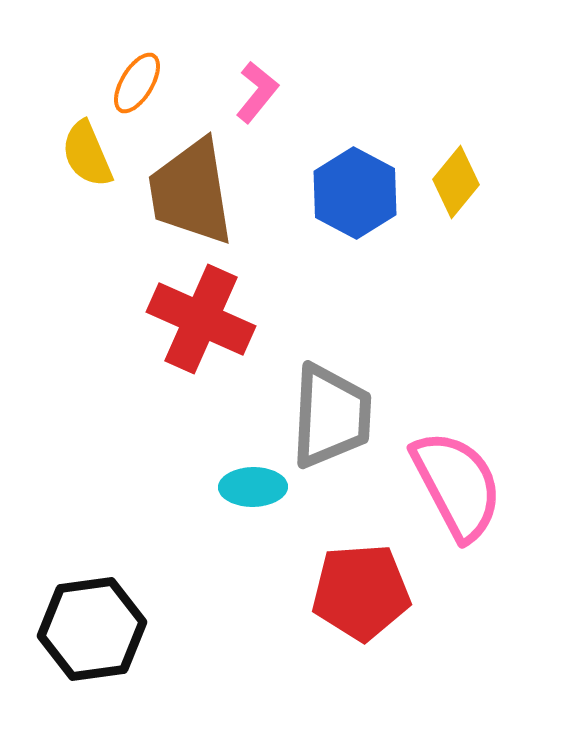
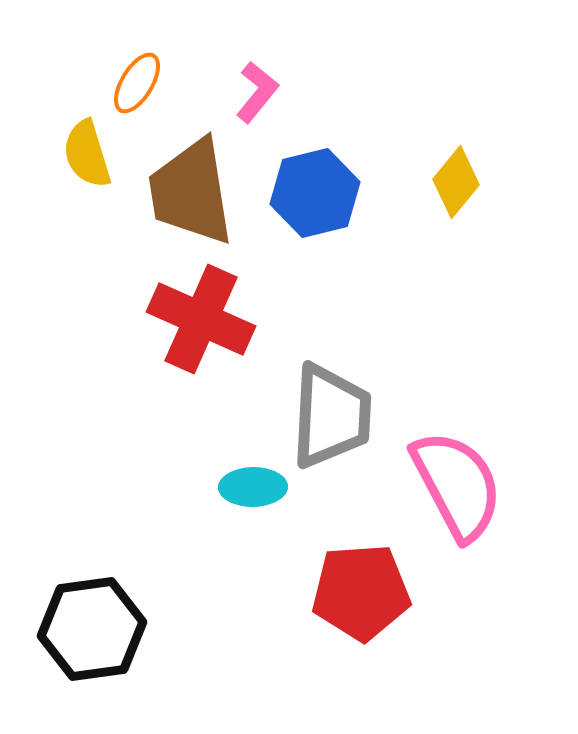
yellow semicircle: rotated 6 degrees clockwise
blue hexagon: moved 40 px left; rotated 18 degrees clockwise
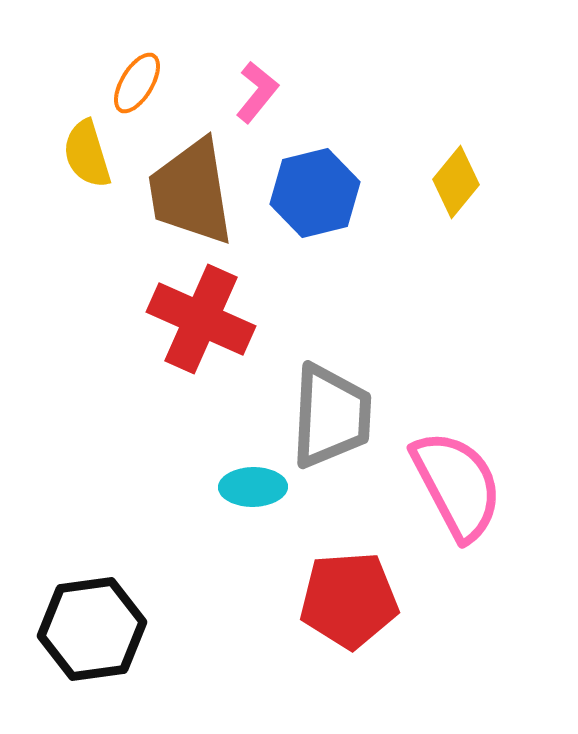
red pentagon: moved 12 px left, 8 px down
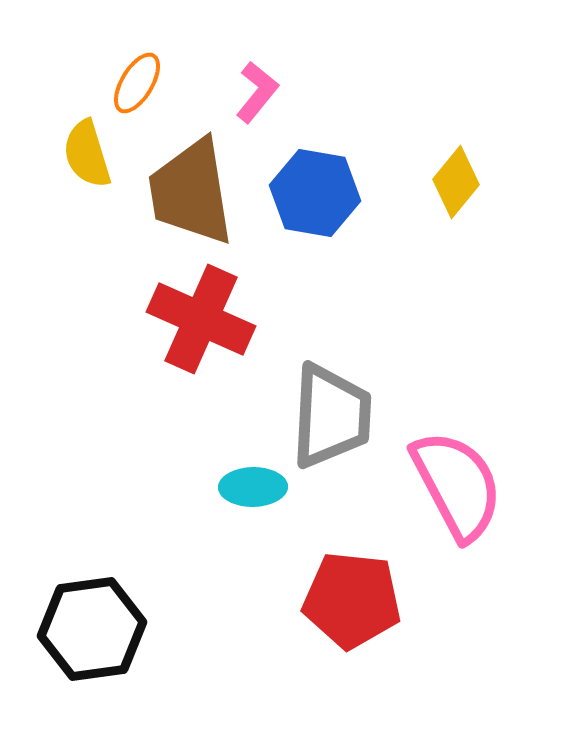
blue hexagon: rotated 24 degrees clockwise
red pentagon: moved 3 px right; rotated 10 degrees clockwise
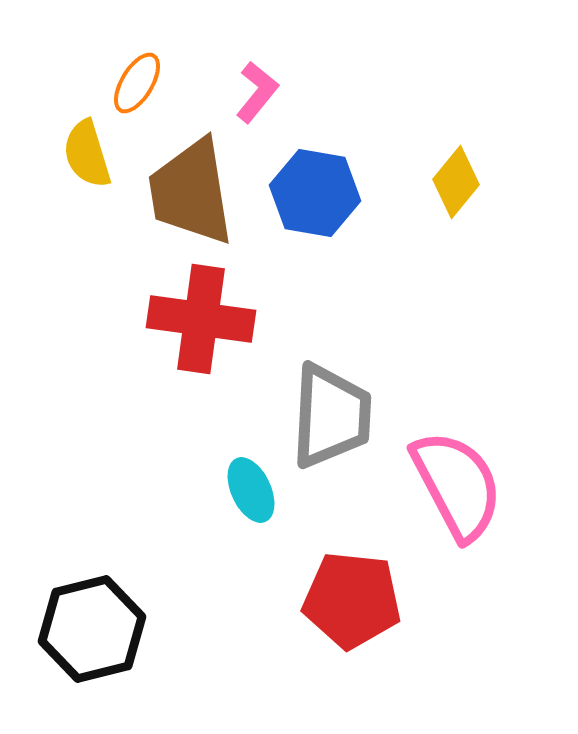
red cross: rotated 16 degrees counterclockwise
cyan ellipse: moved 2 px left, 3 px down; rotated 66 degrees clockwise
black hexagon: rotated 6 degrees counterclockwise
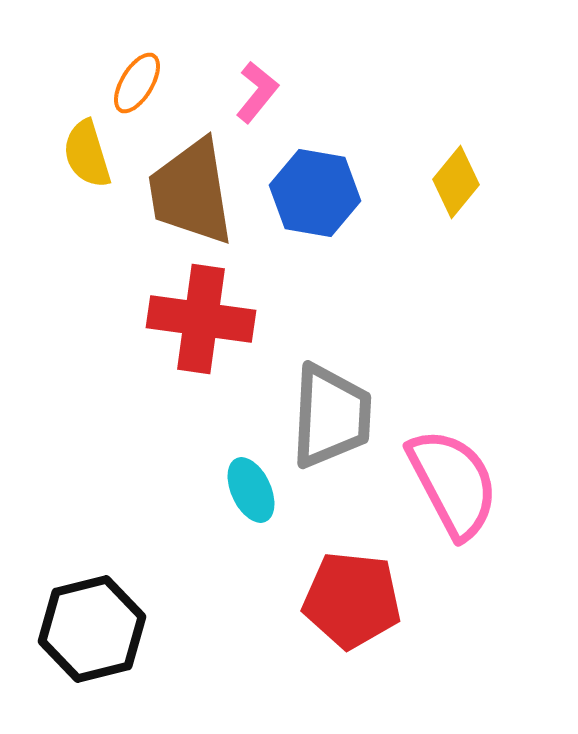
pink semicircle: moved 4 px left, 2 px up
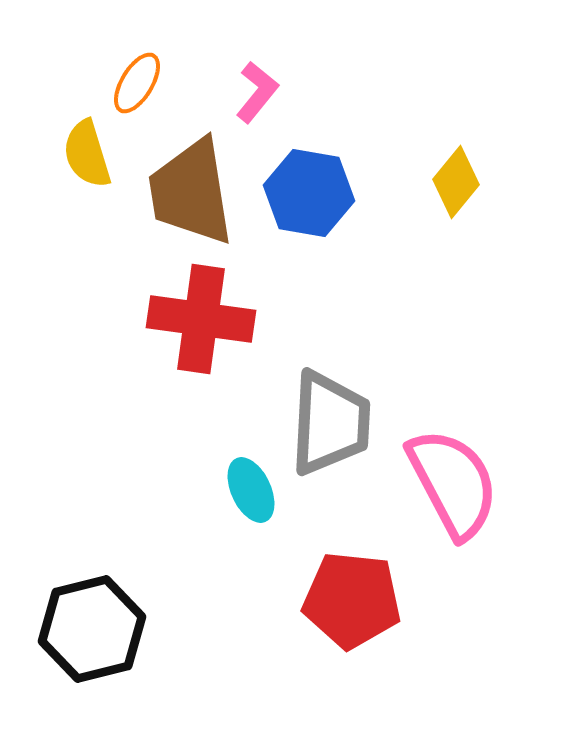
blue hexagon: moved 6 px left
gray trapezoid: moved 1 px left, 7 px down
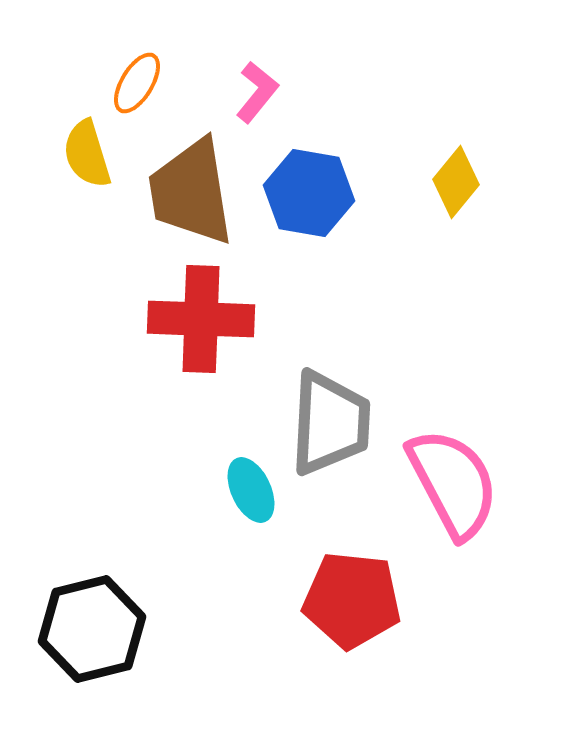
red cross: rotated 6 degrees counterclockwise
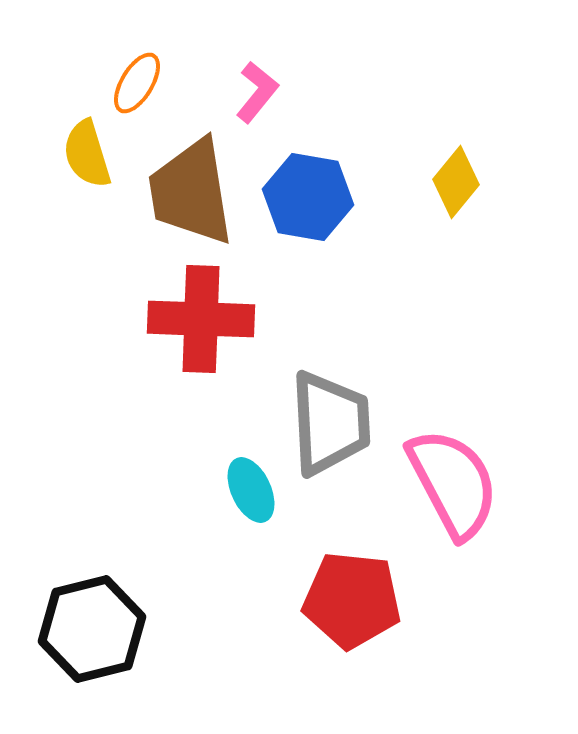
blue hexagon: moved 1 px left, 4 px down
gray trapezoid: rotated 6 degrees counterclockwise
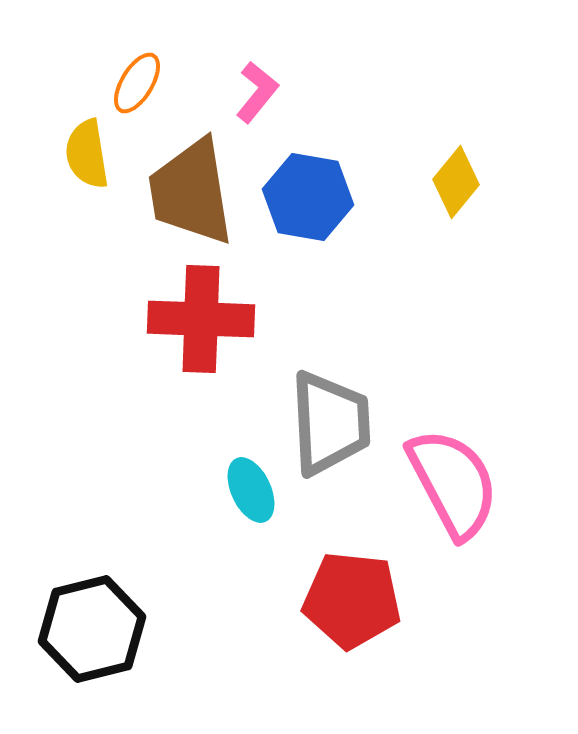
yellow semicircle: rotated 8 degrees clockwise
